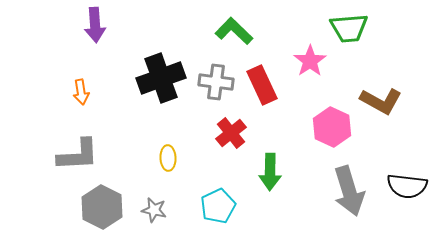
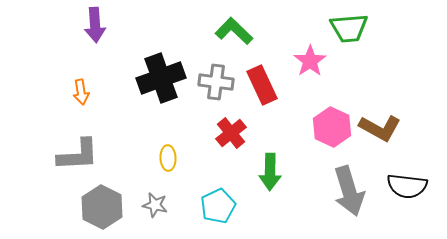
brown L-shape: moved 1 px left, 27 px down
gray star: moved 1 px right, 5 px up
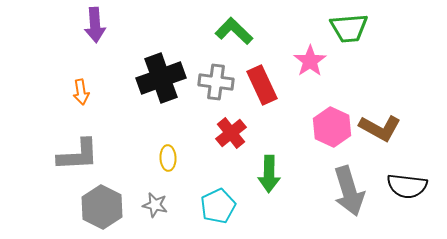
green arrow: moved 1 px left, 2 px down
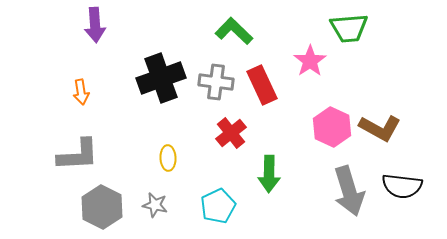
black semicircle: moved 5 px left
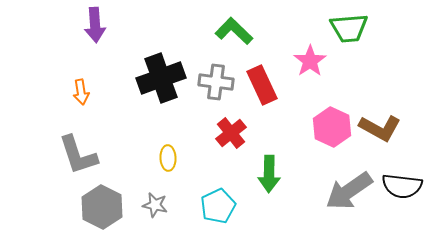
gray L-shape: rotated 75 degrees clockwise
gray arrow: rotated 72 degrees clockwise
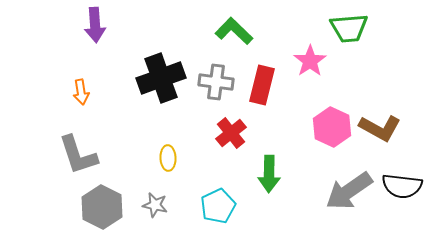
red rectangle: rotated 39 degrees clockwise
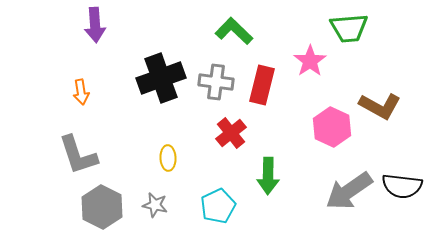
brown L-shape: moved 22 px up
green arrow: moved 1 px left, 2 px down
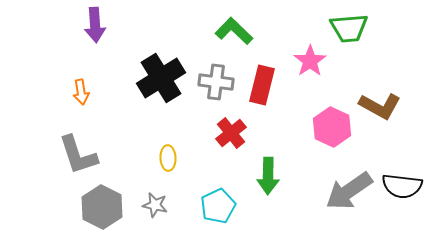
black cross: rotated 12 degrees counterclockwise
